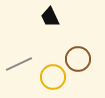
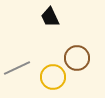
brown circle: moved 1 px left, 1 px up
gray line: moved 2 px left, 4 px down
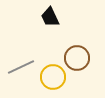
gray line: moved 4 px right, 1 px up
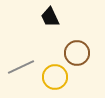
brown circle: moved 5 px up
yellow circle: moved 2 px right
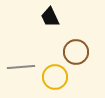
brown circle: moved 1 px left, 1 px up
gray line: rotated 20 degrees clockwise
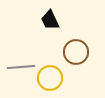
black trapezoid: moved 3 px down
yellow circle: moved 5 px left, 1 px down
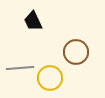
black trapezoid: moved 17 px left, 1 px down
gray line: moved 1 px left, 1 px down
